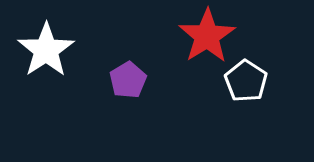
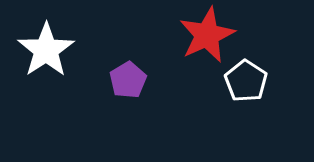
red star: moved 1 px up; rotated 8 degrees clockwise
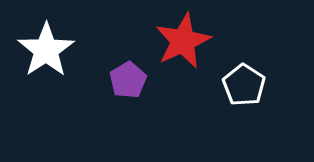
red star: moved 24 px left, 6 px down
white pentagon: moved 2 px left, 4 px down
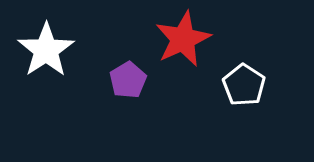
red star: moved 2 px up
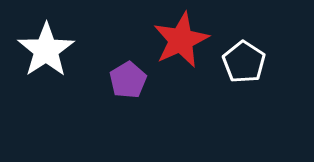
red star: moved 2 px left, 1 px down
white pentagon: moved 23 px up
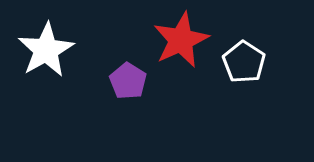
white star: rotated 4 degrees clockwise
purple pentagon: moved 1 px down; rotated 9 degrees counterclockwise
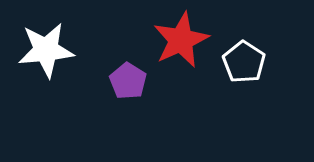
white star: rotated 24 degrees clockwise
